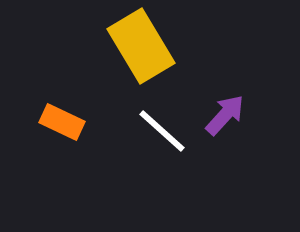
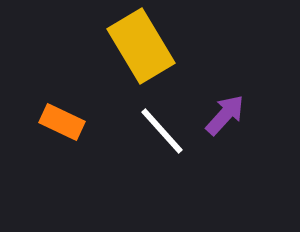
white line: rotated 6 degrees clockwise
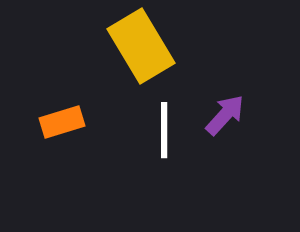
orange rectangle: rotated 42 degrees counterclockwise
white line: moved 2 px right, 1 px up; rotated 42 degrees clockwise
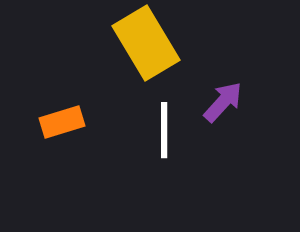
yellow rectangle: moved 5 px right, 3 px up
purple arrow: moved 2 px left, 13 px up
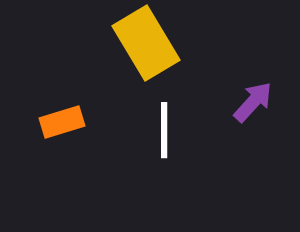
purple arrow: moved 30 px right
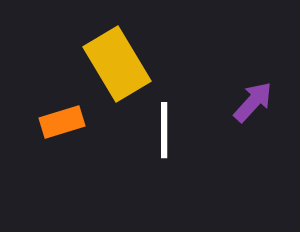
yellow rectangle: moved 29 px left, 21 px down
